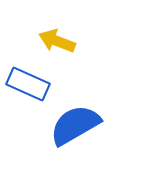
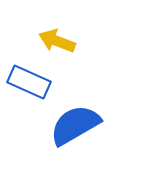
blue rectangle: moved 1 px right, 2 px up
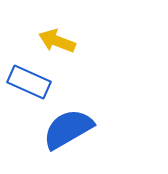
blue semicircle: moved 7 px left, 4 px down
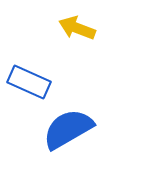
yellow arrow: moved 20 px right, 13 px up
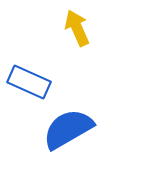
yellow arrow: rotated 45 degrees clockwise
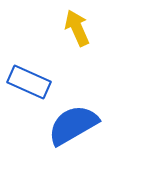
blue semicircle: moved 5 px right, 4 px up
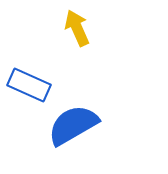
blue rectangle: moved 3 px down
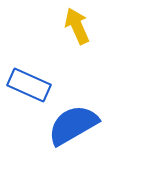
yellow arrow: moved 2 px up
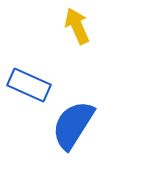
blue semicircle: rotated 28 degrees counterclockwise
